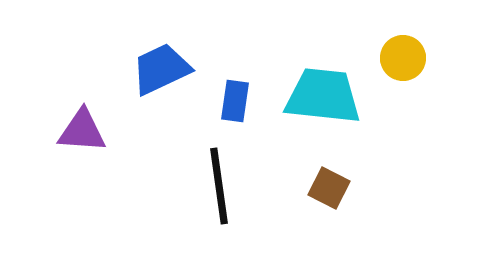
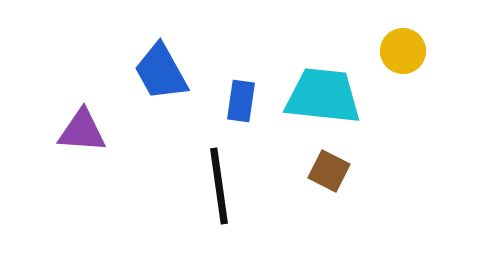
yellow circle: moved 7 px up
blue trapezoid: moved 3 px down; rotated 94 degrees counterclockwise
blue rectangle: moved 6 px right
brown square: moved 17 px up
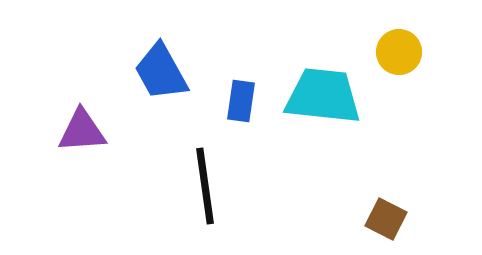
yellow circle: moved 4 px left, 1 px down
purple triangle: rotated 8 degrees counterclockwise
brown square: moved 57 px right, 48 px down
black line: moved 14 px left
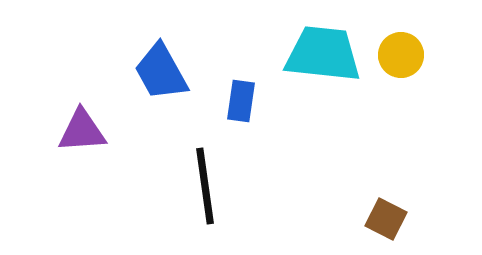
yellow circle: moved 2 px right, 3 px down
cyan trapezoid: moved 42 px up
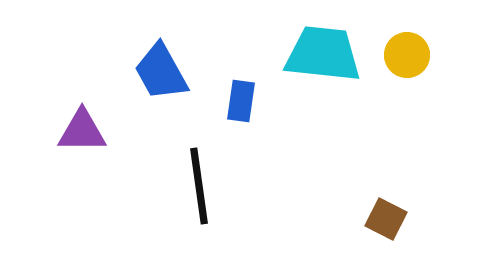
yellow circle: moved 6 px right
purple triangle: rotated 4 degrees clockwise
black line: moved 6 px left
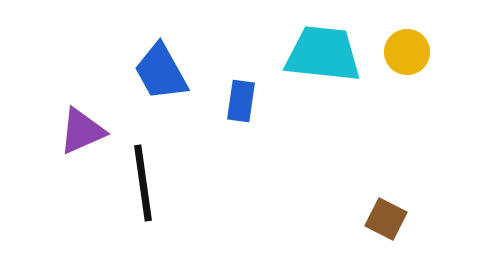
yellow circle: moved 3 px up
purple triangle: rotated 24 degrees counterclockwise
black line: moved 56 px left, 3 px up
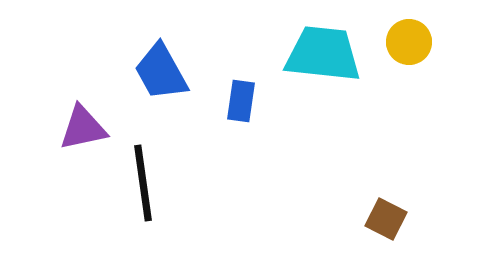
yellow circle: moved 2 px right, 10 px up
purple triangle: moved 1 px right, 3 px up; rotated 12 degrees clockwise
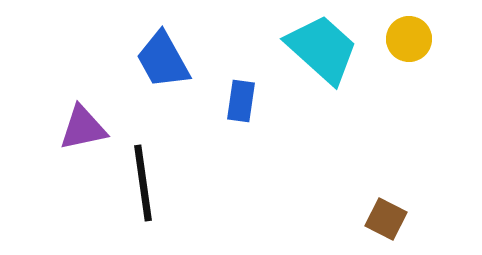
yellow circle: moved 3 px up
cyan trapezoid: moved 1 px left, 5 px up; rotated 36 degrees clockwise
blue trapezoid: moved 2 px right, 12 px up
